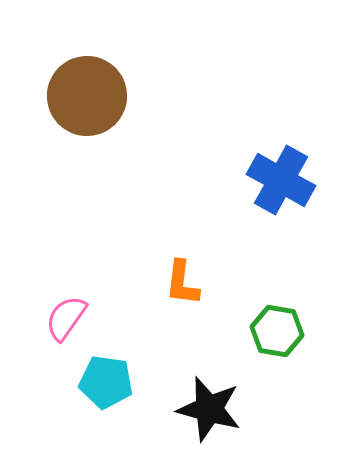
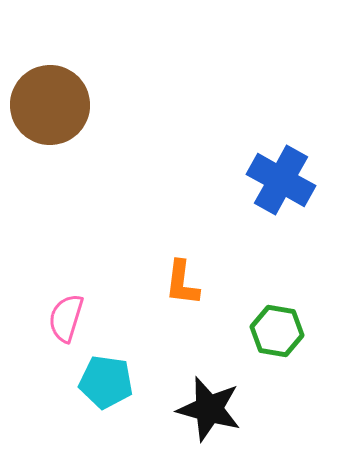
brown circle: moved 37 px left, 9 px down
pink semicircle: rotated 18 degrees counterclockwise
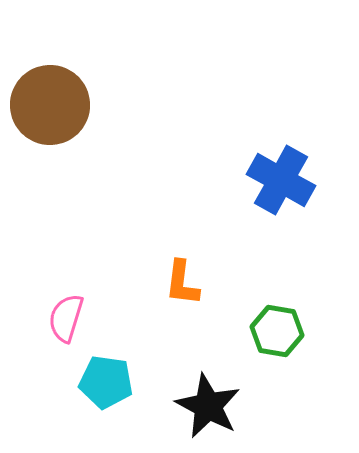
black star: moved 1 px left, 3 px up; rotated 12 degrees clockwise
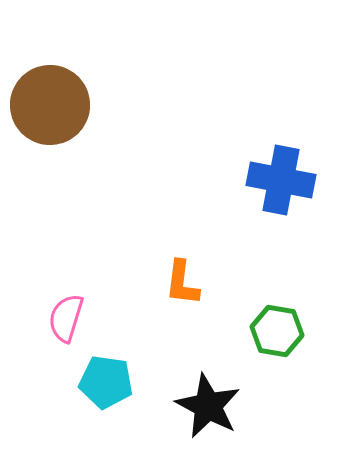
blue cross: rotated 18 degrees counterclockwise
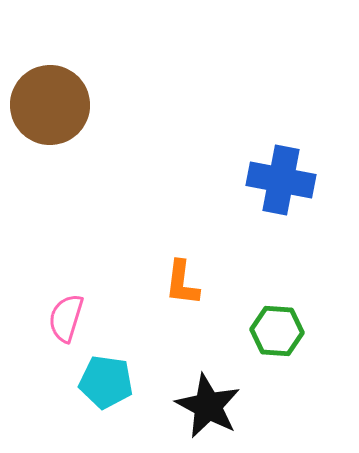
green hexagon: rotated 6 degrees counterclockwise
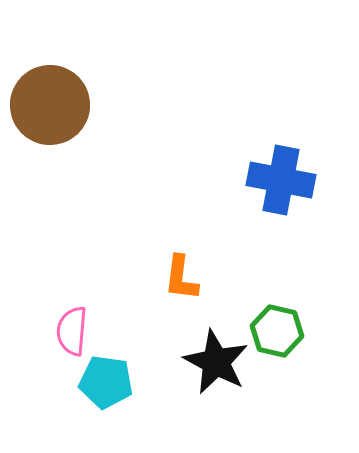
orange L-shape: moved 1 px left, 5 px up
pink semicircle: moved 6 px right, 13 px down; rotated 12 degrees counterclockwise
green hexagon: rotated 9 degrees clockwise
black star: moved 8 px right, 44 px up
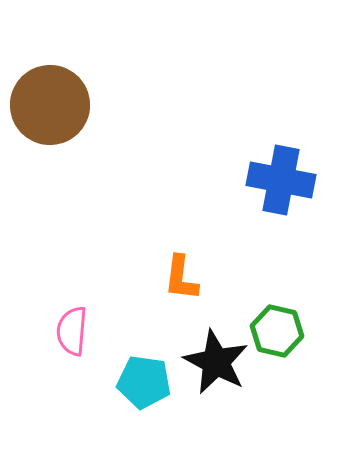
cyan pentagon: moved 38 px right
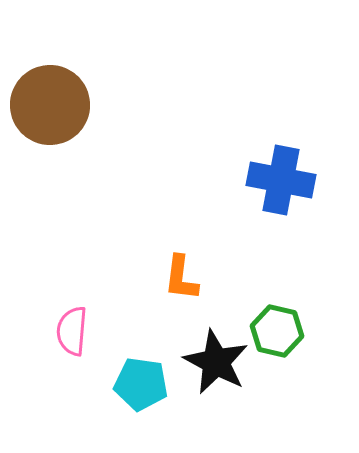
cyan pentagon: moved 3 px left, 2 px down
